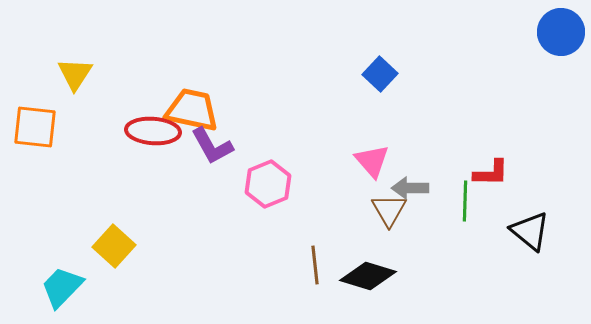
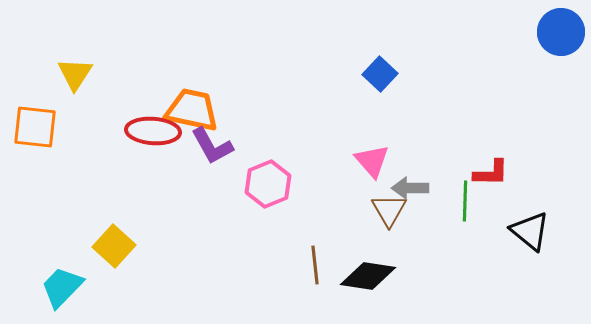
black diamond: rotated 8 degrees counterclockwise
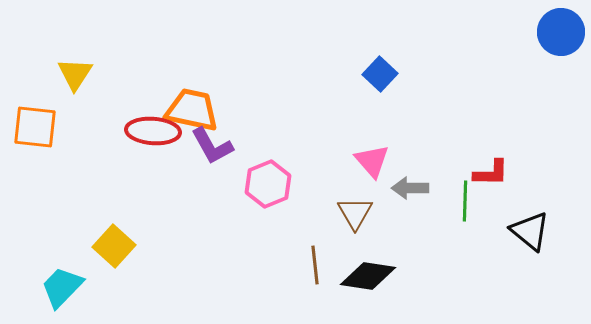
brown triangle: moved 34 px left, 3 px down
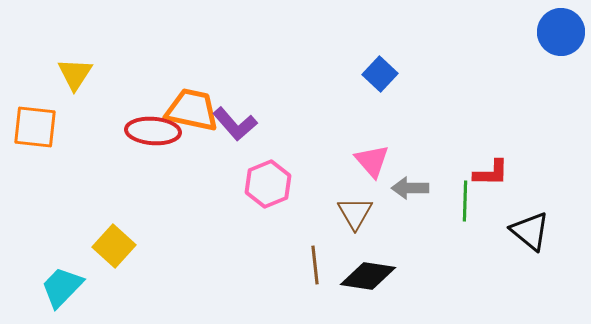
purple L-shape: moved 23 px right, 22 px up; rotated 12 degrees counterclockwise
